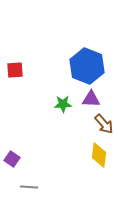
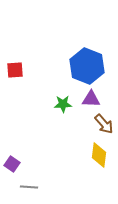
purple square: moved 5 px down
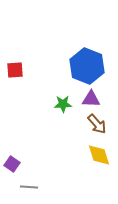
brown arrow: moved 7 px left
yellow diamond: rotated 25 degrees counterclockwise
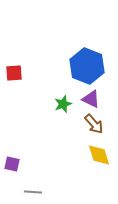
red square: moved 1 px left, 3 px down
purple triangle: rotated 24 degrees clockwise
green star: rotated 18 degrees counterclockwise
brown arrow: moved 3 px left
purple square: rotated 21 degrees counterclockwise
gray line: moved 4 px right, 5 px down
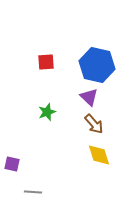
blue hexagon: moved 10 px right, 1 px up; rotated 8 degrees counterclockwise
red square: moved 32 px right, 11 px up
purple triangle: moved 2 px left, 2 px up; rotated 18 degrees clockwise
green star: moved 16 px left, 8 px down
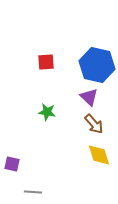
green star: rotated 30 degrees clockwise
